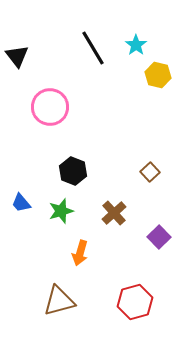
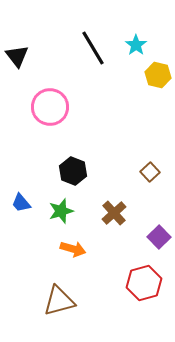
orange arrow: moved 7 px left, 4 px up; rotated 90 degrees counterclockwise
red hexagon: moved 9 px right, 19 px up
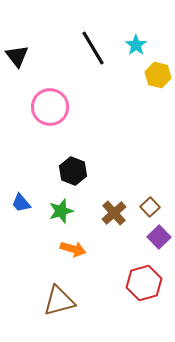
brown square: moved 35 px down
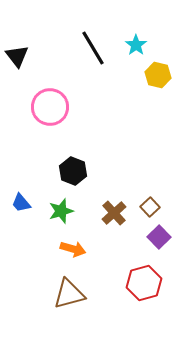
brown triangle: moved 10 px right, 7 px up
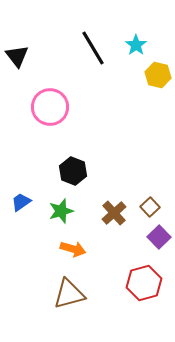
blue trapezoid: moved 1 px up; rotated 95 degrees clockwise
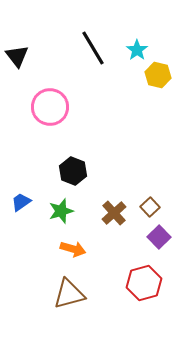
cyan star: moved 1 px right, 5 px down
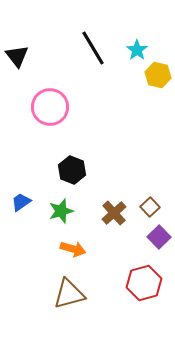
black hexagon: moved 1 px left, 1 px up
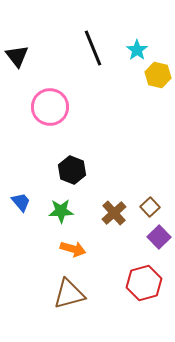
black line: rotated 9 degrees clockwise
blue trapezoid: rotated 85 degrees clockwise
green star: rotated 15 degrees clockwise
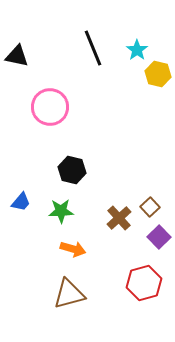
black triangle: rotated 40 degrees counterclockwise
yellow hexagon: moved 1 px up
black hexagon: rotated 8 degrees counterclockwise
blue trapezoid: rotated 80 degrees clockwise
brown cross: moved 5 px right, 5 px down
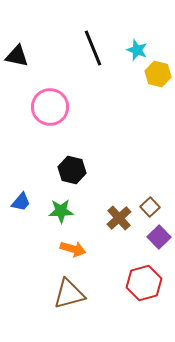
cyan star: rotated 15 degrees counterclockwise
